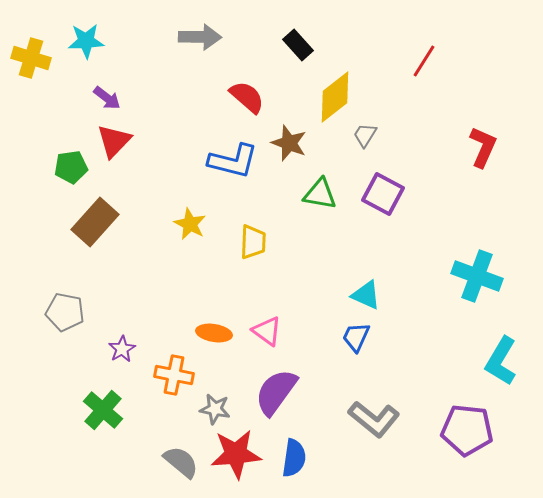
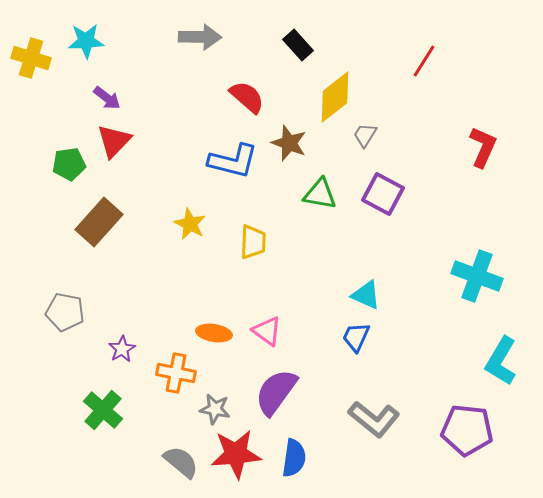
green pentagon: moved 2 px left, 3 px up
brown rectangle: moved 4 px right
orange cross: moved 2 px right, 2 px up
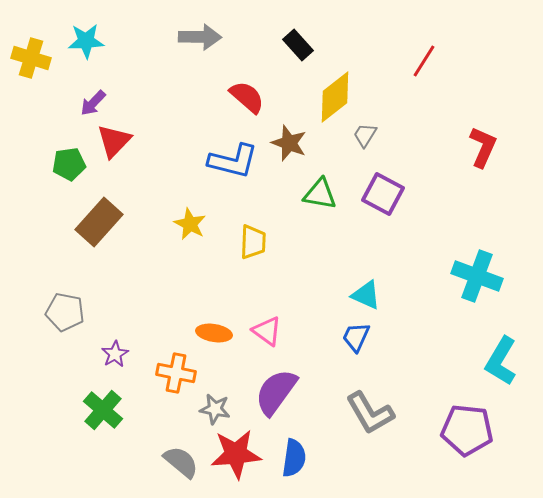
purple arrow: moved 14 px left, 5 px down; rotated 96 degrees clockwise
purple star: moved 7 px left, 5 px down
gray L-shape: moved 4 px left, 6 px up; rotated 21 degrees clockwise
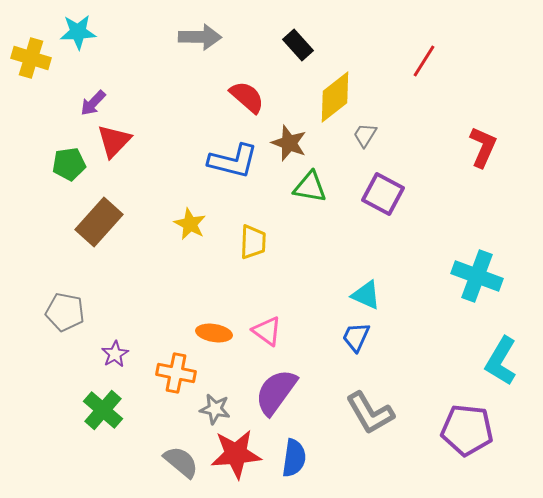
cyan star: moved 8 px left, 9 px up
green triangle: moved 10 px left, 7 px up
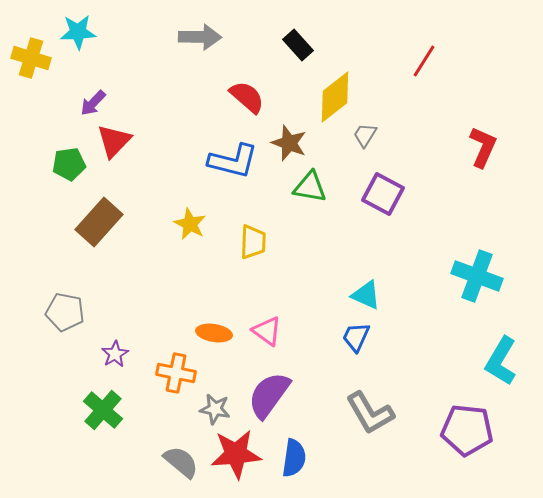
purple semicircle: moved 7 px left, 3 px down
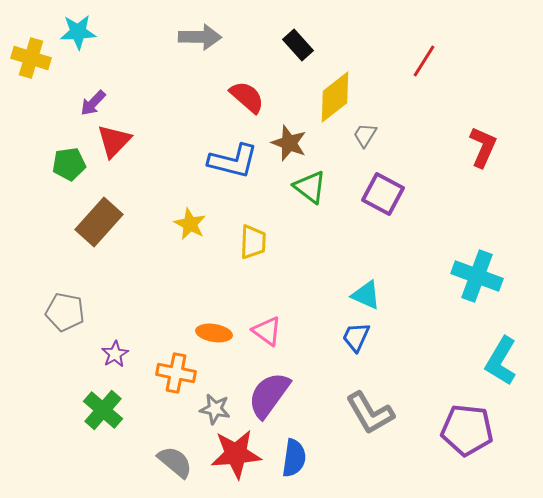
green triangle: rotated 27 degrees clockwise
gray semicircle: moved 6 px left
